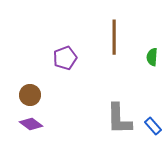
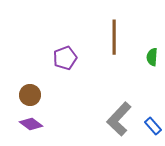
gray L-shape: rotated 44 degrees clockwise
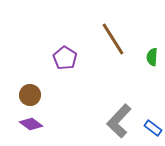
brown line: moved 1 px left, 2 px down; rotated 32 degrees counterclockwise
purple pentagon: rotated 20 degrees counterclockwise
gray L-shape: moved 2 px down
blue rectangle: moved 2 px down; rotated 12 degrees counterclockwise
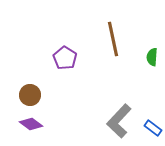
brown line: rotated 20 degrees clockwise
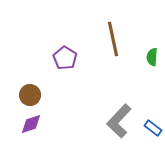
purple diamond: rotated 55 degrees counterclockwise
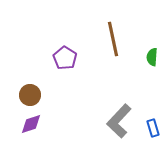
blue rectangle: rotated 36 degrees clockwise
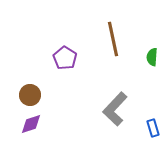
gray L-shape: moved 4 px left, 12 px up
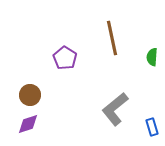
brown line: moved 1 px left, 1 px up
gray L-shape: rotated 8 degrees clockwise
purple diamond: moved 3 px left
blue rectangle: moved 1 px left, 1 px up
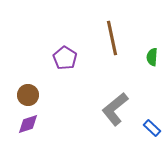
brown circle: moved 2 px left
blue rectangle: moved 1 px down; rotated 30 degrees counterclockwise
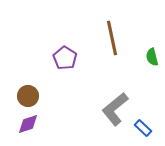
green semicircle: rotated 18 degrees counterclockwise
brown circle: moved 1 px down
blue rectangle: moved 9 px left
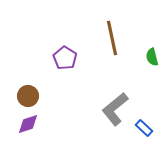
blue rectangle: moved 1 px right
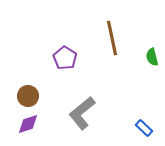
gray L-shape: moved 33 px left, 4 px down
